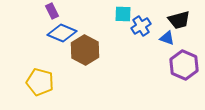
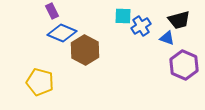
cyan square: moved 2 px down
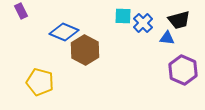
purple rectangle: moved 31 px left
blue cross: moved 2 px right, 3 px up; rotated 12 degrees counterclockwise
blue diamond: moved 2 px right, 1 px up
blue triangle: rotated 14 degrees counterclockwise
purple hexagon: moved 1 px left, 5 px down
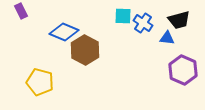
blue cross: rotated 12 degrees counterclockwise
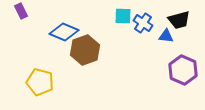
blue triangle: moved 1 px left, 2 px up
brown hexagon: rotated 12 degrees clockwise
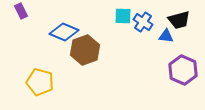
blue cross: moved 1 px up
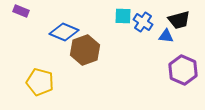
purple rectangle: rotated 42 degrees counterclockwise
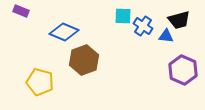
blue cross: moved 4 px down
brown hexagon: moved 1 px left, 10 px down
